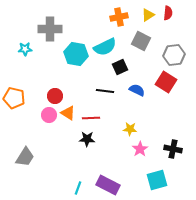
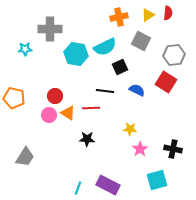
red line: moved 10 px up
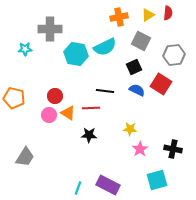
black square: moved 14 px right
red square: moved 5 px left, 2 px down
black star: moved 2 px right, 4 px up
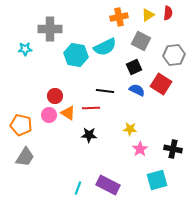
cyan hexagon: moved 1 px down
orange pentagon: moved 7 px right, 27 px down
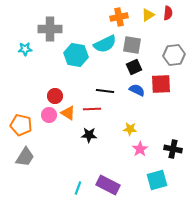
gray square: moved 9 px left, 4 px down; rotated 18 degrees counterclockwise
cyan semicircle: moved 3 px up
red square: rotated 35 degrees counterclockwise
red line: moved 1 px right, 1 px down
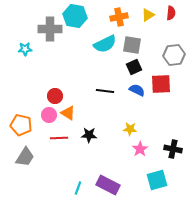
red semicircle: moved 3 px right
cyan hexagon: moved 1 px left, 39 px up
red line: moved 33 px left, 29 px down
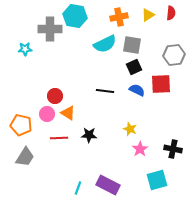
pink circle: moved 2 px left, 1 px up
yellow star: rotated 16 degrees clockwise
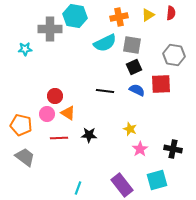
cyan semicircle: moved 1 px up
gray hexagon: rotated 15 degrees clockwise
gray trapezoid: rotated 85 degrees counterclockwise
purple rectangle: moved 14 px right; rotated 25 degrees clockwise
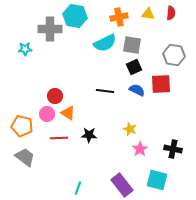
yellow triangle: moved 1 px up; rotated 40 degrees clockwise
orange pentagon: moved 1 px right, 1 px down
cyan square: rotated 30 degrees clockwise
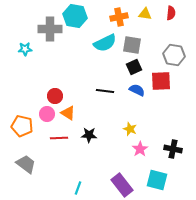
yellow triangle: moved 3 px left
red square: moved 3 px up
gray trapezoid: moved 1 px right, 7 px down
